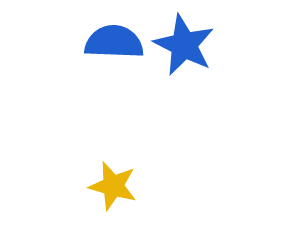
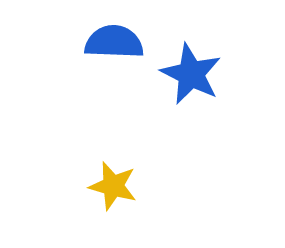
blue star: moved 7 px right, 29 px down
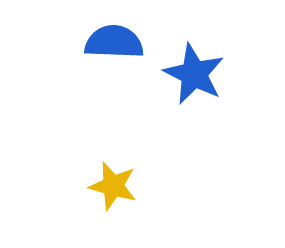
blue star: moved 3 px right
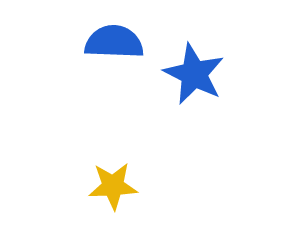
yellow star: rotated 18 degrees counterclockwise
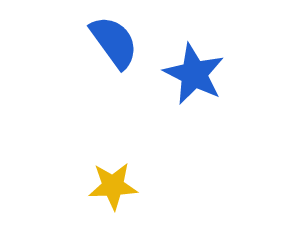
blue semicircle: rotated 52 degrees clockwise
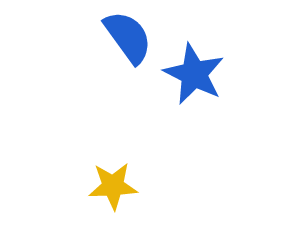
blue semicircle: moved 14 px right, 5 px up
